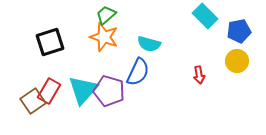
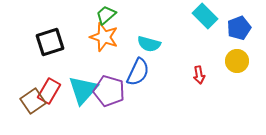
blue pentagon: moved 3 px up; rotated 10 degrees counterclockwise
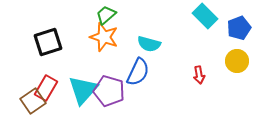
black square: moved 2 px left
red rectangle: moved 3 px left, 3 px up
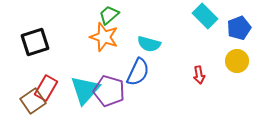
green trapezoid: moved 3 px right
black square: moved 13 px left
cyan triangle: moved 2 px right
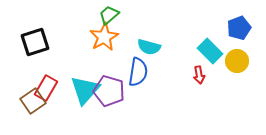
cyan rectangle: moved 5 px right, 35 px down
orange star: rotated 24 degrees clockwise
cyan semicircle: moved 3 px down
blue semicircle: rotated 16 degrees counterclockwise
